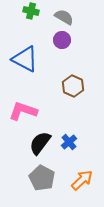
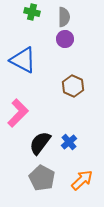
green cross: moved 1 px right, 1 px down
gray semicircle: rotated 60 degrees clockwise
purple circle: moved 3 px right, 1 px up
blue triangle: moved 2 px left, 1 px down
pink L-shape: moved 5 px left, 2 px down; rotated 116 degrees clockwise
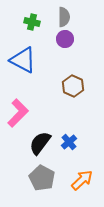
green cross: moved 10 px down
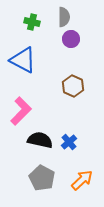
purple circle: moved 6 px right
pink L-shape: moved 3 px right, 2 px up
black semicircle: moved 3 px up; rotated 65 degrees clockwise
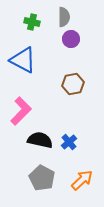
brown hexagon: moved 2 px up; rotated 25 degrees clockwise
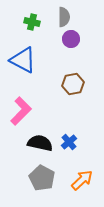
black semicircle: moved 3 px down
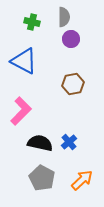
blue triangle: moved 1 px right, 1 px down
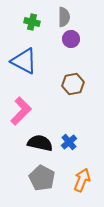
orange arrow: rotated 25 degrees counterclockwise
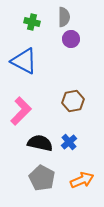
brown hexagon: moved 17 px down
orange arrow: rotated 45 degrees clockwise
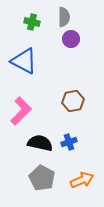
blue cross: rotated 21 degrees clockwise
